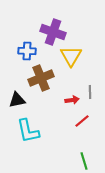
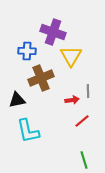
gray line: moved 2 px left, 1 px up
green line: moved 1 px up
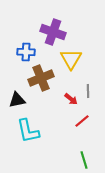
blue cross: moved 1 px left, 1 px down
yellow triangle: moved 3 px down
red arrow: moved 1 px left, 1 px up; rotated 48 degrees clockwise
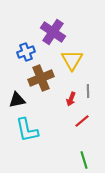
purple cross: rotated 15 degrees clockwise
blue cross: rotated 24 degrees counterclockwise
yellow triangle: moved 1 px right, 1 px down
red arrow: rotated 72 degrees clockwise
cyan L-shape: moved 1 px left, 1 px up
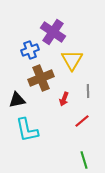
blue cross: moved 4 px right, 2 px up
red arrow: moved 7 px left
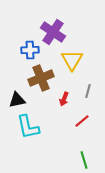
blue cross: rotated 18 degrees clockwise
gray line: rotated 16 degrees clockwise
cyan L-shape: moved 1 px right, 3 px up
